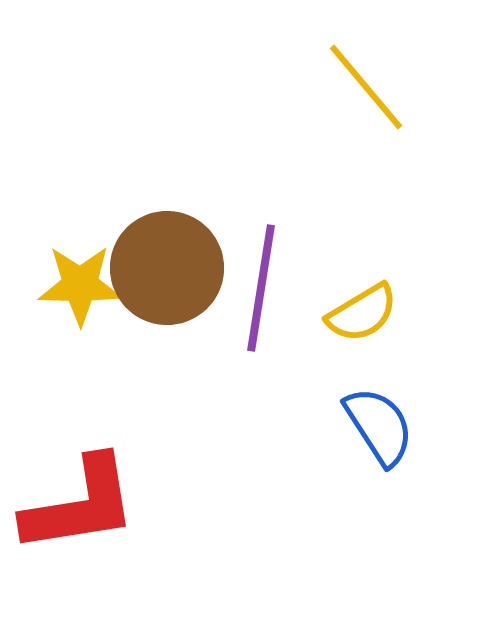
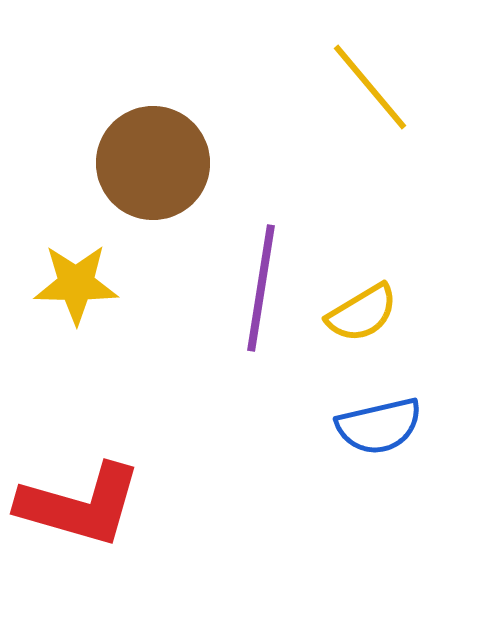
yellow line: moved 4 px right
brown circle: moved 14 px left, 105 px up
yellow star: moved 4 px left, 1 px up
blue semicircle: rotated 110 degrees clockwise
red L-shape: rotated 25 degrees clockwise
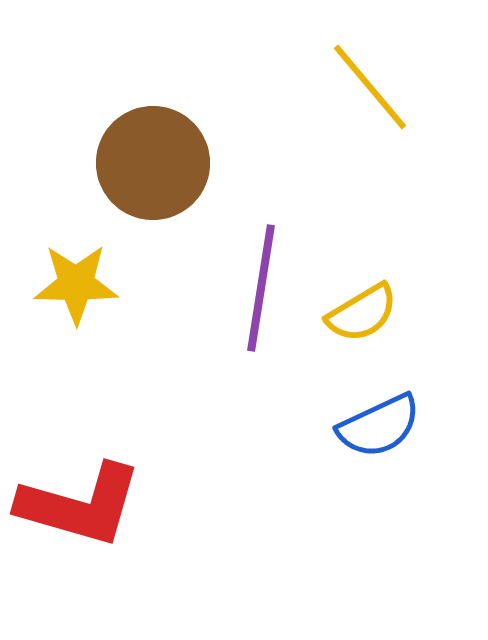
blue semicircle: rotated 12 degrees counterclockwise
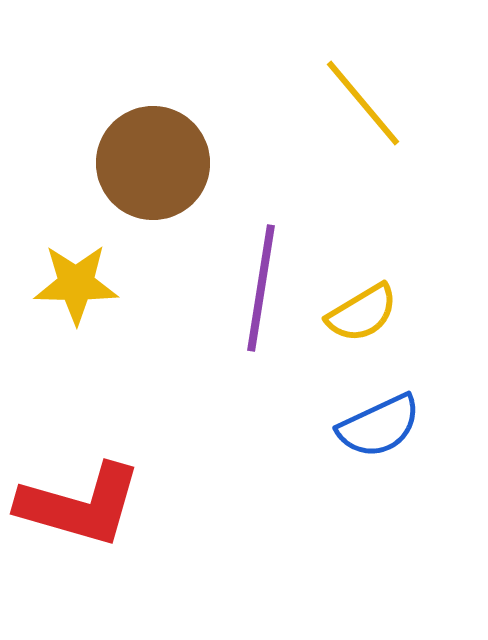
yellow line: moved 7 px left, 16 px down
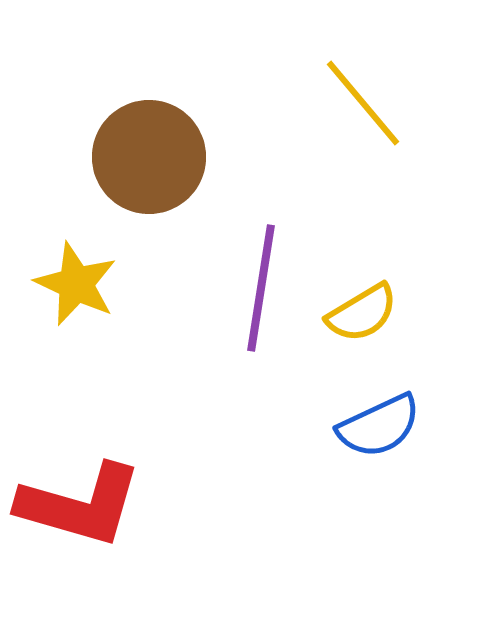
brown circle: moved 4 px left, 6 px up
yellow star: rotated 24 degrees clockwise
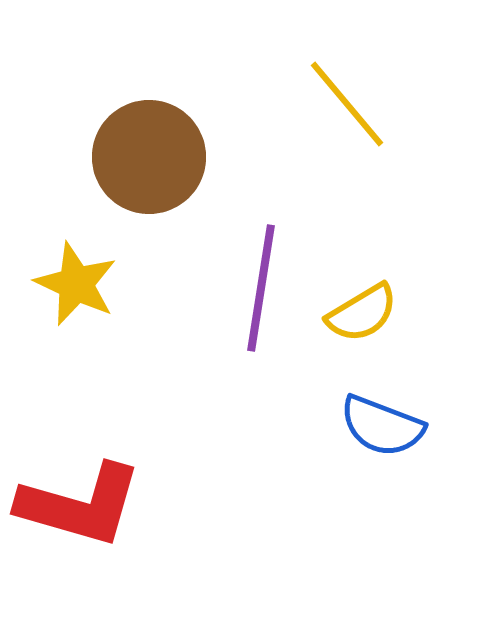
yellow line: moved 16 px left, 1 px down
blue semicircle: moved 3 px right; rotated 46 degrees clockwise
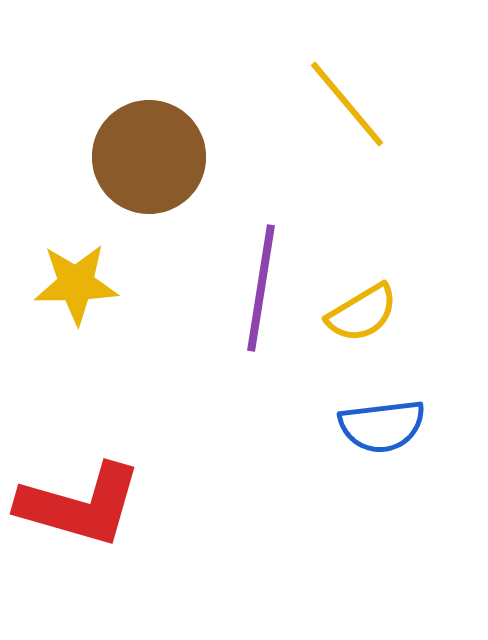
yellow star: rotated 26 degrees counterclockwise
blue semicircle: rotated 28 degrees counterclockwise
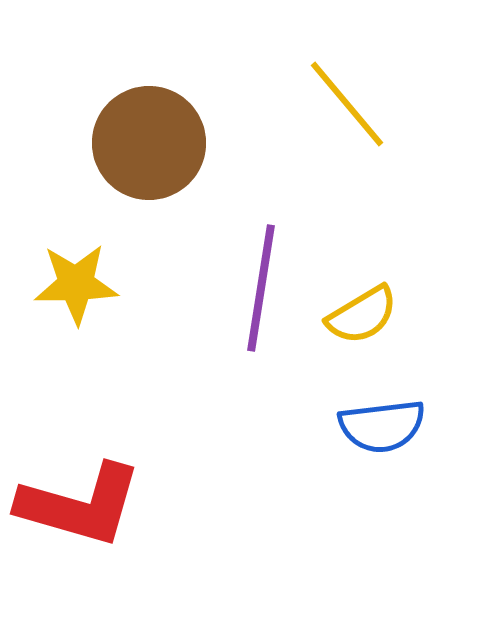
brown circle: moved 14 px up
yellow semicircle: moved 2 px down
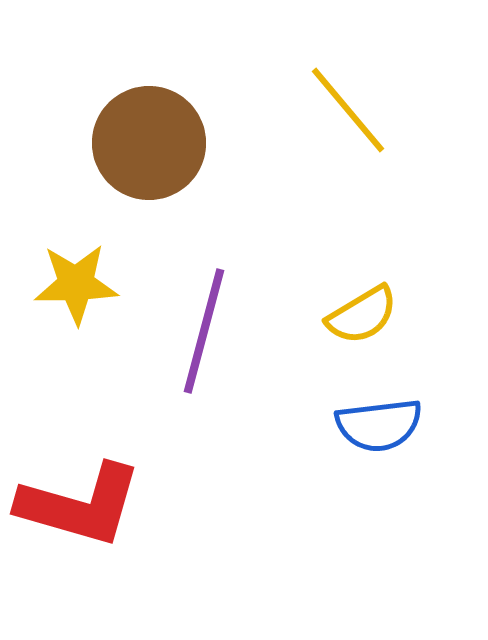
yellow line: moved 1 px right, 6 px down
purple line: moved 57 px left, 43 px down; rotated 6 degrees clockwise
blue semicircle: moved 3 px left, 1 px up
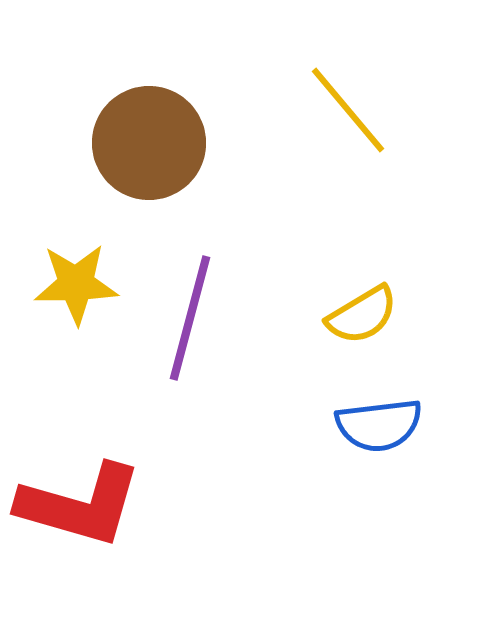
purple line: moved 14 px left, 13 px up
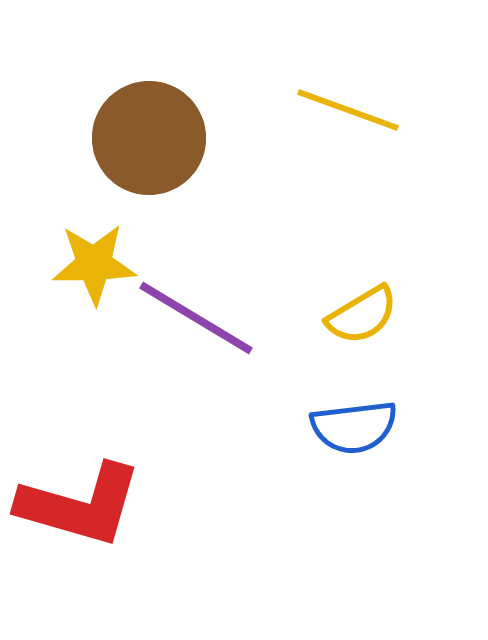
yellow line: rotated 30 degrees counterclockwise
brown circle: moved 5 px up
yellow star: moved 18 px right, 20 px up
purple line: moved 6 px right; rotated 74 degrees counterclockwise
blue semicircle: moved 25 px left, 2 px down
